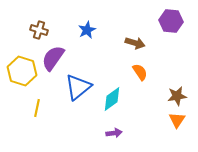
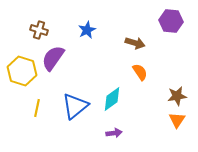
blue triangle: moved 3 px left, 19 px down
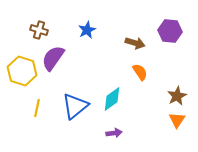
purple hexagon: moved 1 px left, 10 px down
brown star: rotated 18 degrees counterclockwise
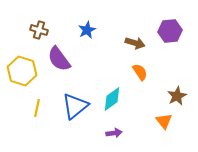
purple hexagon: rotated 10 degrees counterclockwise
purple semicircle: moved 6 px right, 1 px down; rotated 72 degrees counterclockwise
orange triangle: moved 13 px left, 1 px down; rotated 12 degrees counterclockwise
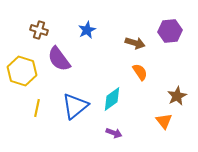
purple arrow: rotated 28 degrees clockwise
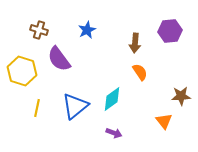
brown arrow: rotated 78 degrees clockwise
brown star: moved 4 px right; rotated 24 degrees clockwise
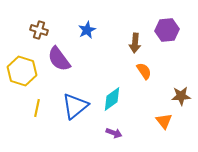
purple hexagon: moved 3 px left, 1 px up
orange semicircle: moved 4 px right, 1 px up
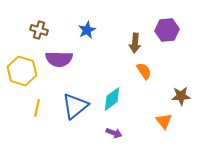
purple semicircle: rotated 52 degrees counterclockwise
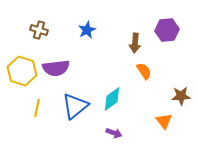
purple semicircle: moved 3 px left, 9 px down; rotated 8 degrees counterclockwise
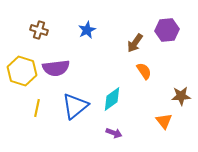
brown arrow: rotated 30 degrees clockwise
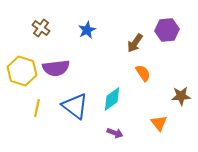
brown cross: moved 2 px right, 2 px up; rotated 18 degrees clockwise
orange semicircle: moved 1 px left, 2 px down
blue triangle: rotated 44 degrees counterclockwise
orange triangle: moved 5 px left, 2 px down
purple arrow: moved 1 px right
